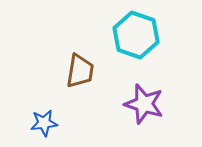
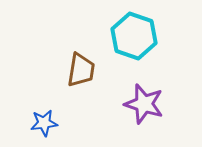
cyan hexagon: moved 2 px left, 1 px down
brown trapezoid: moved 1 px right, 1 px up
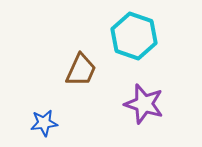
brown trapezoid: rotated 15 degrees clockwise
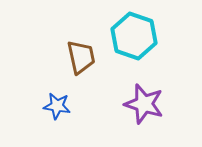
brown trapezoid: moved 13 px up; rotated 36 degrees counterclockwise
blue star: moved 13 px right, 17 px up; rotated 16 degrees clockwise
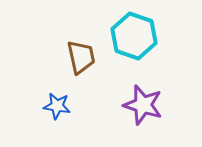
purple star: moved 1 px left, 1 px down
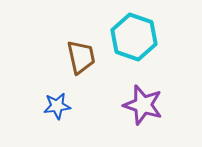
cyan hexagon: moved 1 px down
blue star: rotated 16 degrees counterclockwise
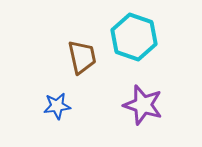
brown trapezoid: moved 1 px right
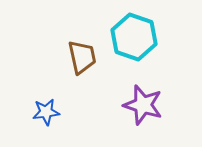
blue star: moved 11 px left, 6 px down
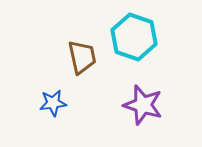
blue star: moved 7 px right, 9 px up
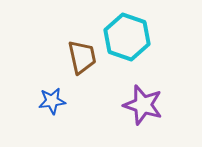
cyan hexagon: moved 7 px left
blue star: moved 1 px left, 2 px up
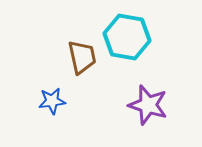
cyan hexagon: rotated 9 degrees counterclockwise
purple star: moved 5 px right
